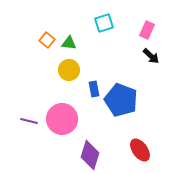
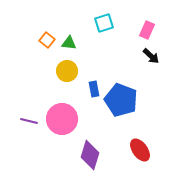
yellow circle: moved 2 px left, 1 px down
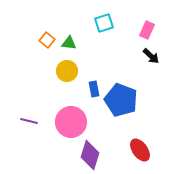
pink circle: moved 9 px right, 3 px down
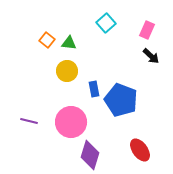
cyan square: moved 2 px right; rotated 24 degrees counterclockwise
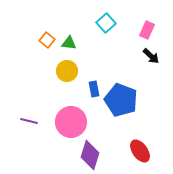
red ellipse: moved 1 px down
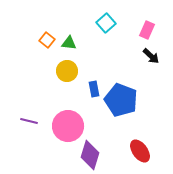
pink circle: moved 3 px left, 4 px down
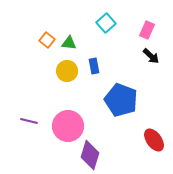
blue rectangle: moved 23 px up
red ellipse: moved 14 px right, 11 px up
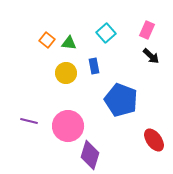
cyan square: moved 10 px down
yellow circle: moved 1 px left, 2 px down
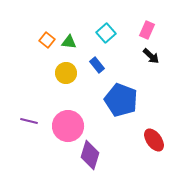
green triangle: moved 1 px up
blue rectangle: moved 3 px right, 1 px up; rotated 28 degrees counterclockwise
